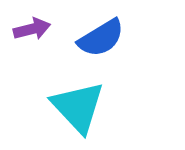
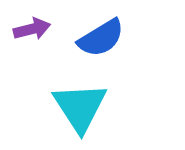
cyan triangle: moved 2 px right; rotated 10 degrees clockwise
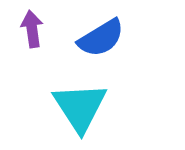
purple arrow: rotated 84 degrees counterclockwise
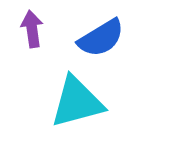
cyan triangle: moved 3 px left, 5 px up; rotated 48 degrees clockwise
